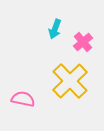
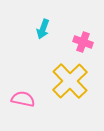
cyan arrow: moved 12 px left
pink cross: rotated 30 degrees counterclockwise
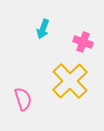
pink semicircle: rotated 60 degrees clockwise
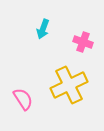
yellow cross: moved 1 px left, 4 px down; rotated 18 degrees clockwise
pink semicircle: rotated 15 degrees counterclockwise
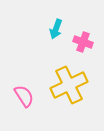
cyan arrow: moved 13 px right
pink semicircle: moved 1 px right, 3 px up
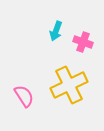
cyan arrow: moved 2 px down
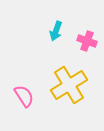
pink cross: moved 4 px right, 1 px up
yellow cross: rotated 6 degrees counterclockwise
